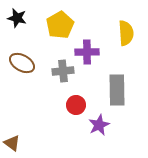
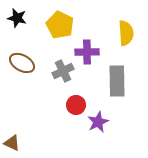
yellow pentagon: rotated 16 degrees counterclockwise
gray cross: rotated 20 degrees counterclockwise
gray rectangle: moved 9 px up
purple star: moved 1 px left, 3 px up
brown triangle: rotated 12 degrees counterclockwise
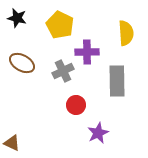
purple star: moved 11 px down
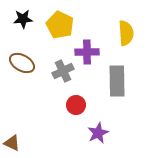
black star: moved 6 px right, 1 px down; rotated 18 degrees counterclockwise
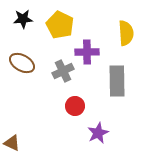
red circle: moved 1 px left, 1 px down
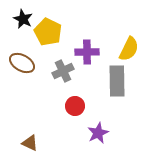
black star: rotated 30 degrees clockwise
yellow pentagon: moved 12 px left, 7 px down
yellow semicircle: moved 3 px right, 16 px down; rotated 30 degrees clockwise
brown triangle: moved 18 px right
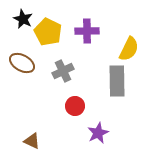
purple cross: moved 21 px up
brown triangle: moved 2 px right, 2 px up
